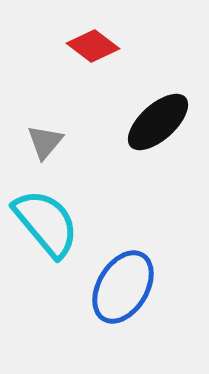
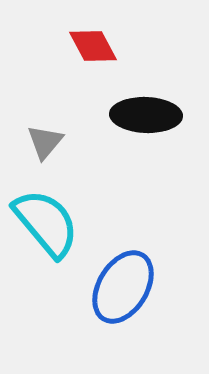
red diamond: rotated 24 degrees clockwise
black ellipse: moved 12 px left, 7 px up; rotated 44 degrees clockwise
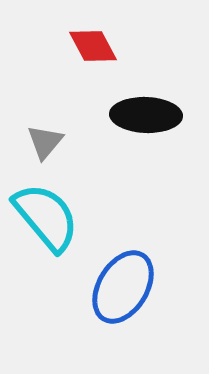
cyan semicircle: moved 6 px up
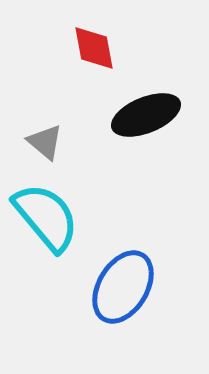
red diamond: moved 1 px right, 2 px down; rotated 18 degrees clockwise
black ellipse: rotated 24 degrees counterclockwise
gray triangle: rotated 30 degrees counterclockwise
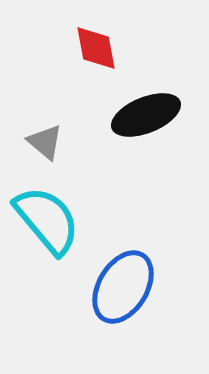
red diamond: moved 2 px right
cyan semicircle: moved 1 px right, 3 px down
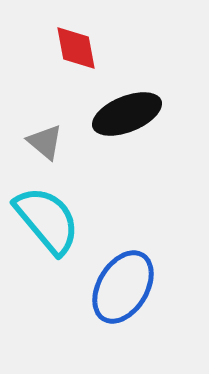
red diamond: moved 20 px left
black ellipse: moved 19 px left, 1 px up
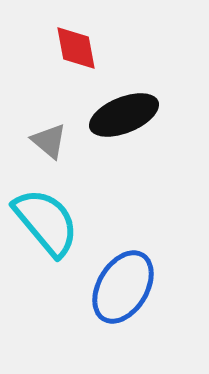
black ellipse: moved 3 px left, 1 px down
gray triangle: moved 4 px right, 1 px up
cyan semicircle: moved 1 px left, 2 px down
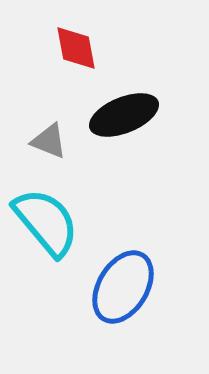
gray triangle: rotated 18 degrees counterclockwise
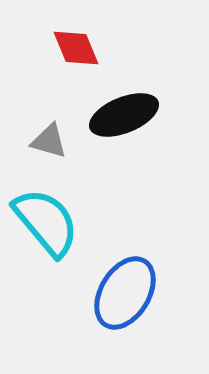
red diamond: rotated 12 degrees counterclockwise
gray triangle: rotated 6 degrees counterclockwise
blue ellipse: moved 2 px right, 6 px down
